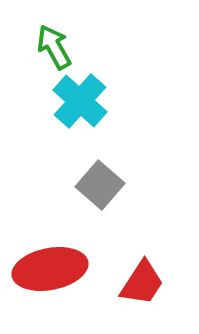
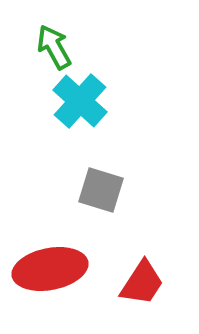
gray square: moved 1 px right, 5 px down; rotated 24 degrees counterclockwise
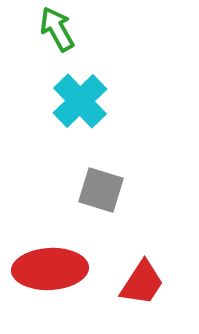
green arrow: moved 3 px right, 18 px up
cyan cross: rotated 4 degrees clockwise
red ellipse: rotated 8 degrees clockwise
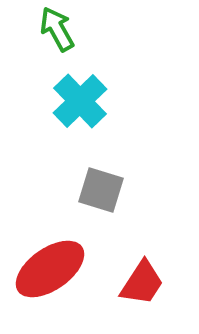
red ellipse: rotated 32 degrees counterclockwise
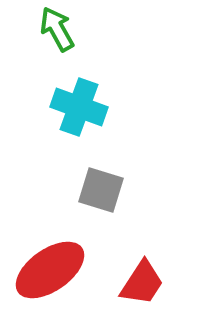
cyan cross: moved 1 px left, 6 px down; rotated 26 degrees counterclockwise
red ellipse: moved 1 px down
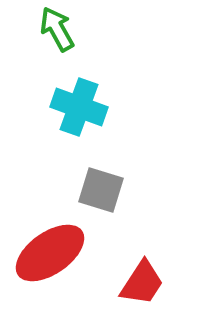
red ellipse: moved 17 px up
